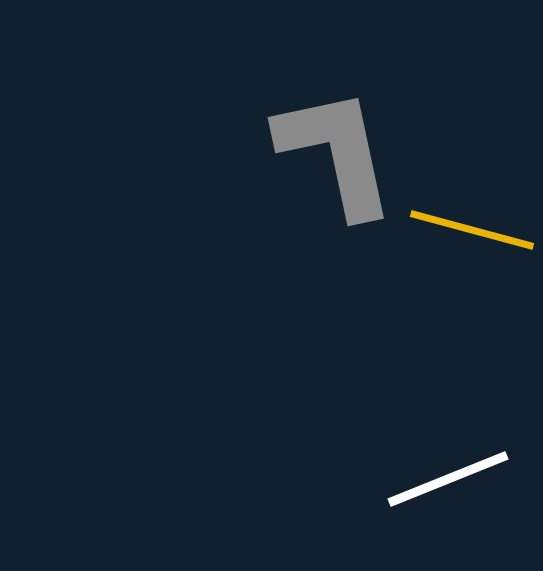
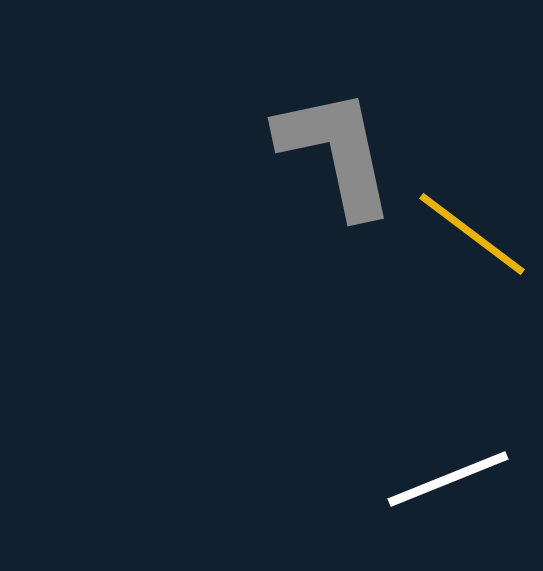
yellow line: moved 4 px down; rotated 22 degrees clockwise
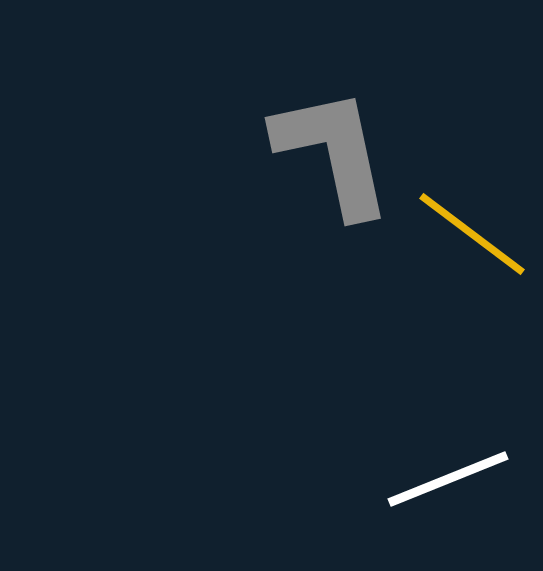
gray L-shape: moved 3 px left
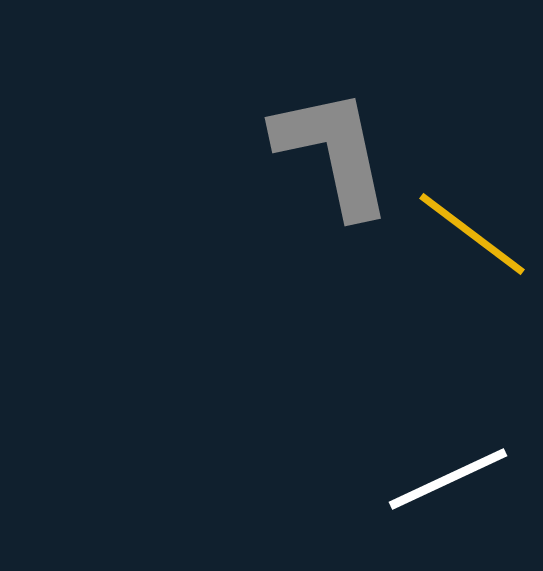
white line: rotated 3 degrees counterclockwise
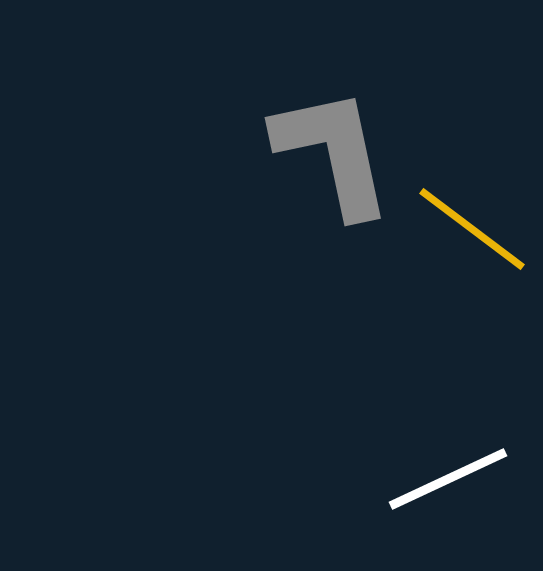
yellow line: moved 5 px up
